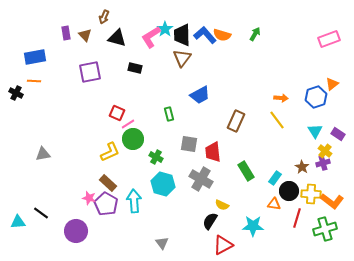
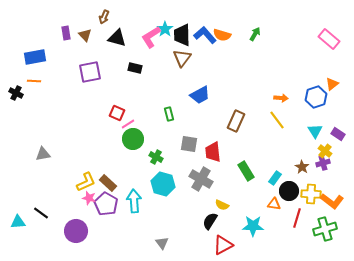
pink rectangle at (329, 39): rotated 60 degrees clockwise
yellow L-shape at (110, 152): moved 24 px left, 30 px down
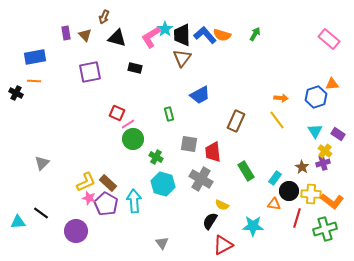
orange triangle at (332, 84): rotated 32 degrees clockwise
gray triangle at (43, 154): moved 1 px left, 9 px down; rotated 35 degrees counterclockwise
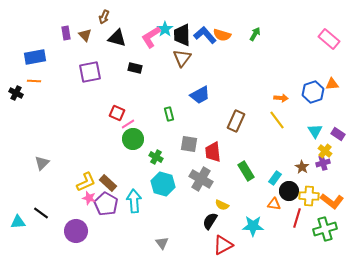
blue hexagon at (316, 97): moved 3 px left, 5 px up
yellow cross at (311, 194): moved 2 px left, 2 px down
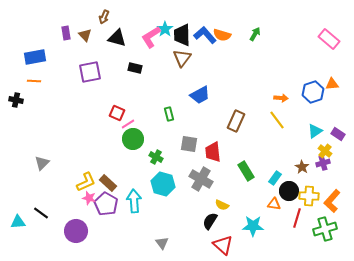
black cross at (16, 93): moved 7 px down; rotated 16 degrees counterclockwise
cyan triangle at (315, 131): rotated 28 degrees clockwise
orange L-shape at (332, 201): rotated 95 degrees clockwise
red triangle at (223, 245): rotated 50 degrees counterclockwise
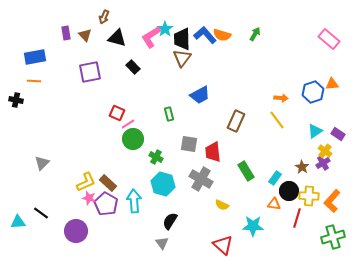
black trapezoid at (182, 35): moved 4 px down
black rectangle at (135, 68): moved 2 px left, 1 px up; rotated 32 degrees clockwise
purple cross at (323, 163): rotated 16 degrees counterclockwise
black semicircle at (210, 221): moved 40 px left
green cross at (325, 229): moved 8 px right, 8 px down
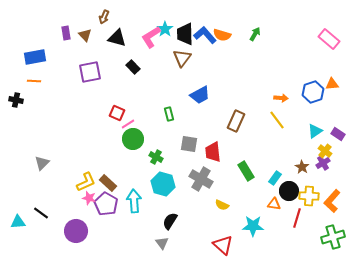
black trapezoid at (182, 39): moved 3 px right, 5 px up
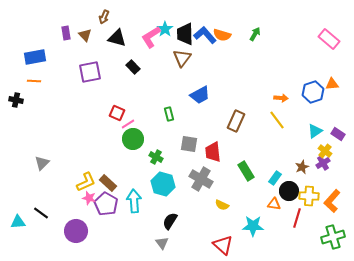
brown star at (302, 167): rotated 16 degrees clockwise
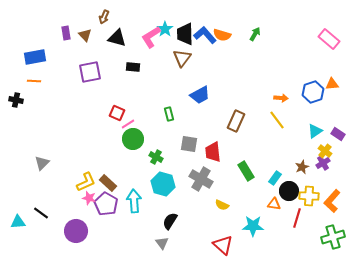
black rectangle at (133, 67): rotated 40 degrees counterclockwise
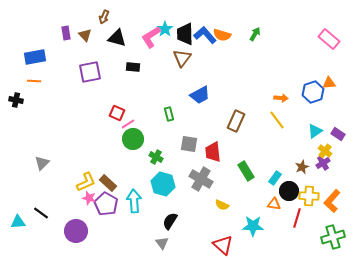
orange triangle at (332, 84): moved 3 px left, 1 px up
